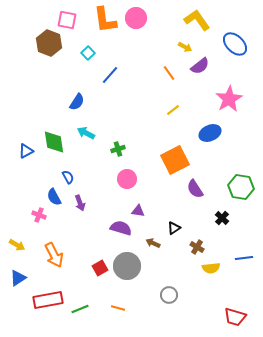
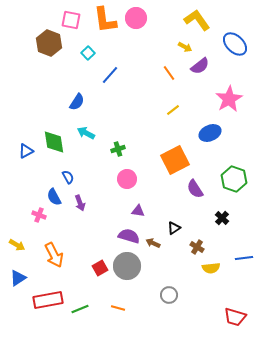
pink square at (67, 20): moved 4 px right
green hexagon at (241, 187): moved 7 px left, 8 px up; rotated 10 degrees clockwise
purple semicircle at (121, 228): moved 8 px right, 8 px down
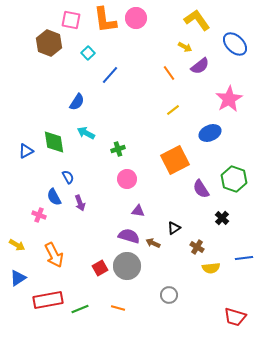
purple semicircle at (195, 189): moved 6 px right
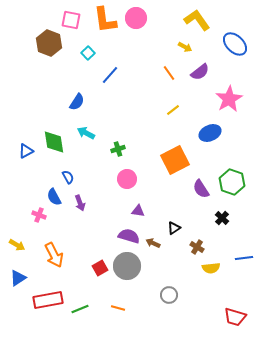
purple semicircle at (200, 66): moved 6 px down
green hexagon at (234, 179): moved 2 px left, 3 px down
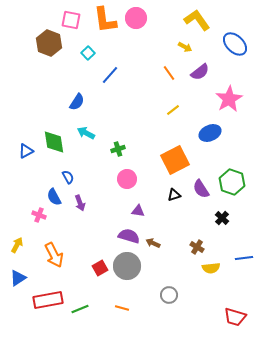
black triangle at (174, 228): moved 33 px up; rotated 16 degrees clockwise
yellow arrow at (17, 245): rotated 91 degrees counterclockwise
orange line at (118, 308): moved 4 px right
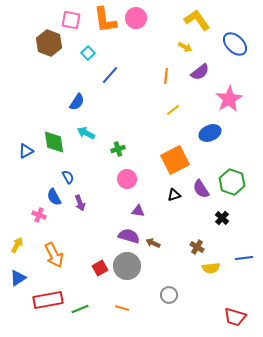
orange line at (169, 73): moved 3 px left, 3 px down; rotated 42 degrees clockwise
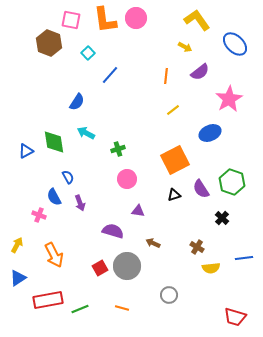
purple semicircle at (129, 236): moved 16 px left, 5 px up
